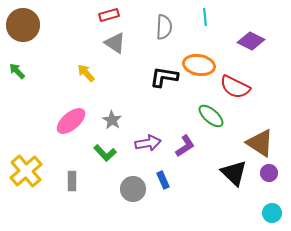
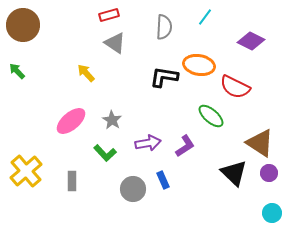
cyan line: rotated 42 degrees clockwise
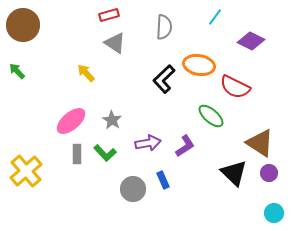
cyan line: moved 10 px right
black L-shape: moved 2 px down; rotated 52 degrees counterclockwise
gray rectangle: moved 5 px right, 27 px up
cyan circle: moved 2 px right
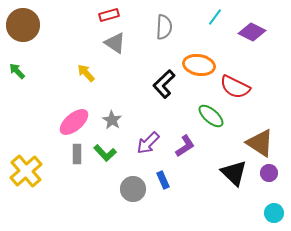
purple diamond: moved 1 px right, 9 px up
black L-shape: moved 5 px down
pink ellipse: moved 3 px right, 1 px down
purple arrow: rotated 145 degrees clockwise
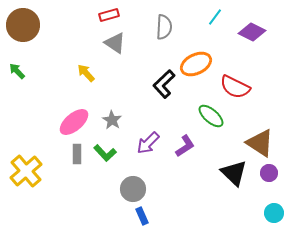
orange ellipse: moved 3 px left, 1 px up; rotated 36 degrees counterclockwise
blue rectangle: moved 21 px left, 36 px down
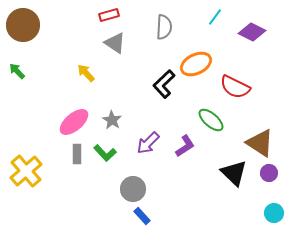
green ellipse: moved 4 px down
blue rectangle: rotated 18 degrees counterclockwise
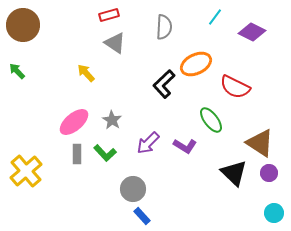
green ellipse: rotated 12 degrees clockwise
purple L-shape: rotated 65 degrees clockwise
